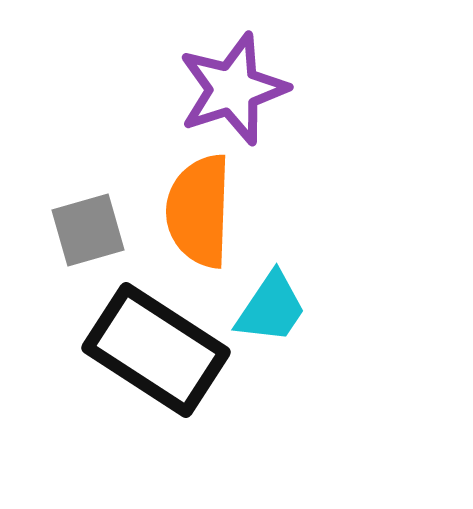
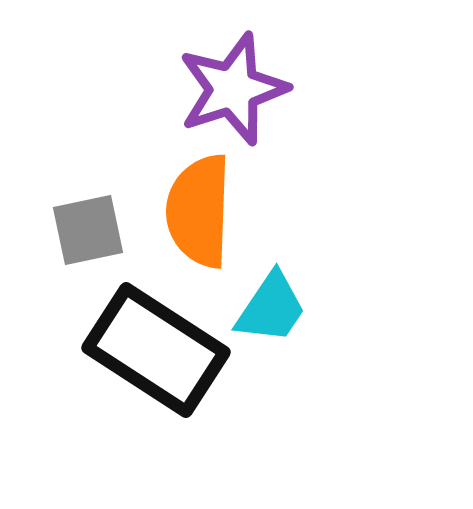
gray square: rotated 4 degrees clockwise
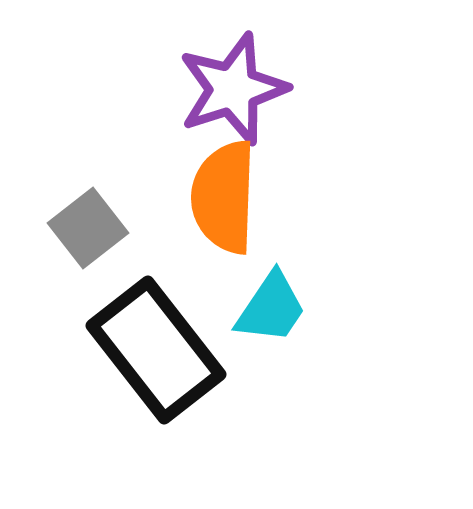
orange semicircle: moved 25 px right, 14 px up
gray square: moved 2 px up; rotated 26 degrees counterclockwise
black rectangle: rotated 19 degrees clockwise
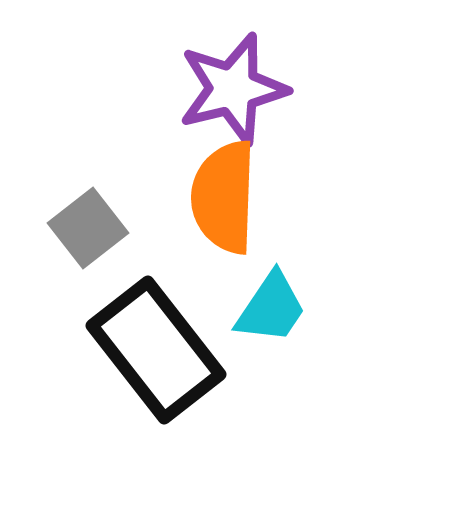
purple star: rotated 4 degrees clockwise
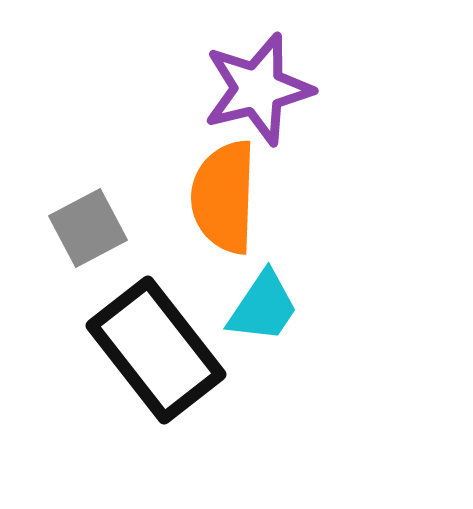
purple star: moved 25 px right
gray square: rotated 10 degrees clockwise
cyan trapezoid: moved 8 px left, 1 px up
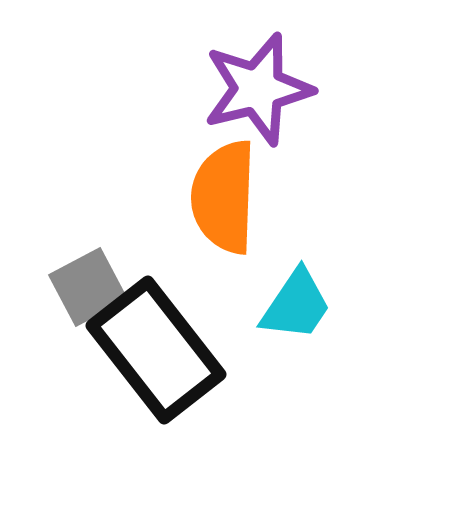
gray square: moved 59 px down
cyan trapezoid: moved 33 px right, 2 px up
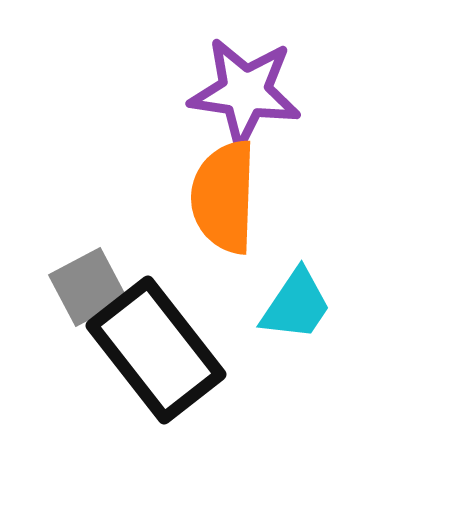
purple star: moved 13 px left, 3 px down; rotated 22 degrees clockwise
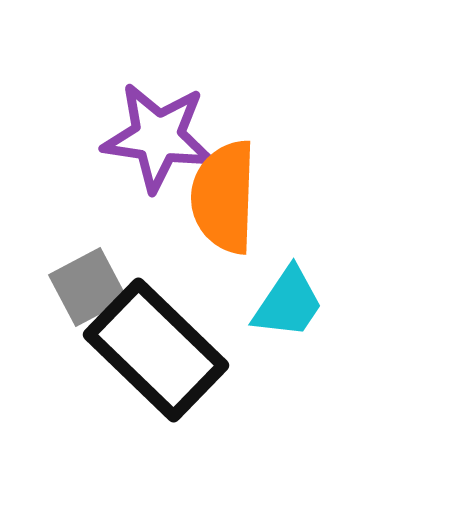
purple star: moved 87 px left, 45 px down
cyan trapezoid: moved 8 px left, 2 px up
black rectangle: rotated 8 degrees counterclockwise
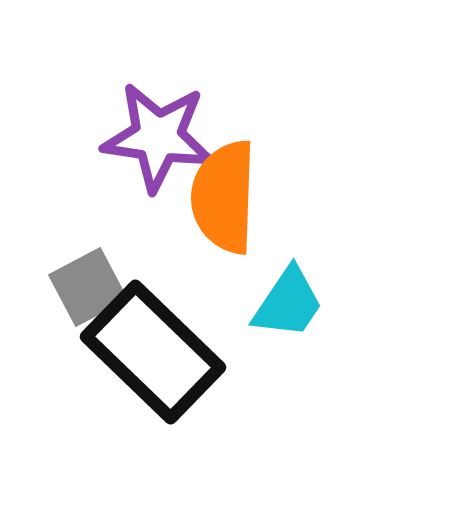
black rectangle: moved 3 px left, 2 px down
